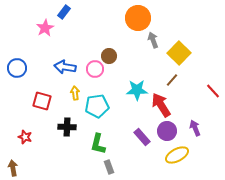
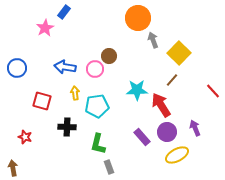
purple circle: moved 1 px down
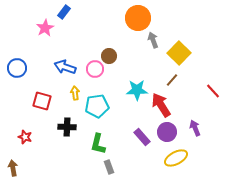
blue arrow: rotated 10 degrees clockwise
yellow ellipse: moved 1 px left, 3 px down
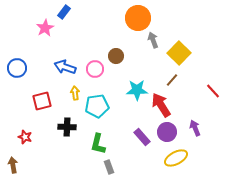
brown circle: moved 7 px right
red square: rotated 30 degrees counterclockwise
brown arrow: moved 3 px up
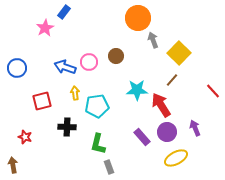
pink circle: moved 6 px left, 7 px up
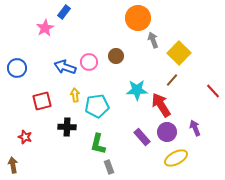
yellow arrow: moved 2 px down
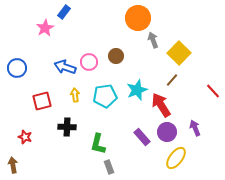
cyan star: rotated 20 degrees counterclockwise
cyan pentagon: moved 8 px right, 10 px up
yellow ellipse: rotated 25 degrees counterclockwise
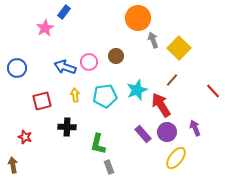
yellow square: moved 5 px up
purple rectangle: moved 1 px right, 3 px up
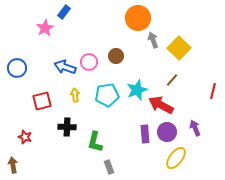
red line: rotated 56 degrees clockwise
cyan pentagon: moved 2 px right, 1 px up
red arrow: rotated 30 degrees counterclockwise
purple rectangle: moved 2 px right; rotated 36 degrees clockwise
green L-shape: moved 3 px left, 2 px up
